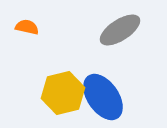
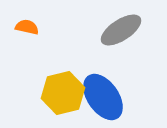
gray ellipse: moved 1 px right
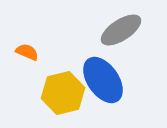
orange semicircle: moved 25 px down; rotated 10 degrees clockwise
blue ellipse: moved 17 px up
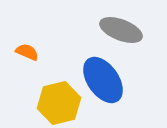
gray ellipse: rotated 54 degrees clockwise
yellow hexagon: moved 4 px left, 10 px down
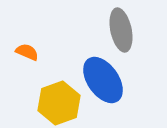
gray ellipse: rotated 57 degrees clockwise
yellow hexagon: rotated 6 degrees counterclockwise
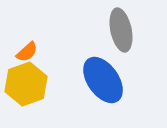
orange semicircle: rotated 115 degrees clockwise
yellow hexagon: moved 33 px left, 19 px up
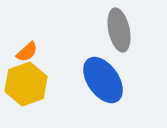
gray ellipse: moved 2 px left
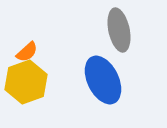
blue ellipse: rotated 9 degrees clockwise
yellow hexagon: moved 2 px up
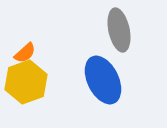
orange semicircle: moved 2 px left, 1 px down
